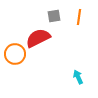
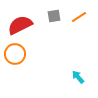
orange line: rotated 49 degrees clockwise
red semicircle: moved 18 px left, 13 px up
cyan arrow: rotated 16 degrees counterclockwise
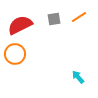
gray square: moved 3 px down
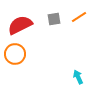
cyan arrow: rotated 16 degrees clockwise
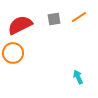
orange circle: moved 2 px left, 1 px up
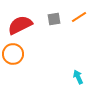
orange circle: moved 1 px down
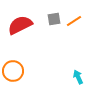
orange line: moved 5 px left, 4 px down
orange circle: moved 17 px down
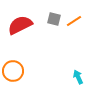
gray square: rotated 24 degrees clockwise
